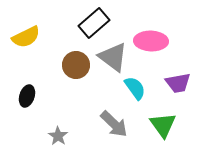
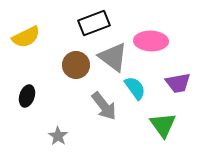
black rectangle: rotated 20 degrees clockwise
gray arrow: moved 10 px left, 18 px up; rotated 8 degrees clockwise
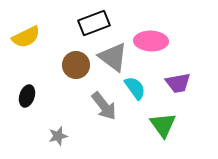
gray star: rotated 24 degrees clockwise
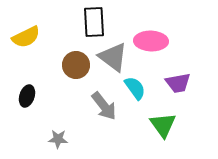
black rectangle: moved 1 px up; rotated 72 degrees counterclockwise
gray star: moved 3 px down; rotated 18 degrees clockwise
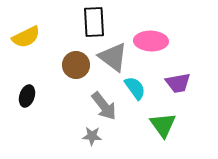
gray star: moved 34 px right, 3 px up
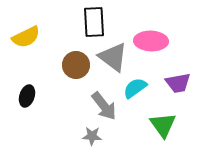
cyan semicircle: rotated 90 degrees counterclockwise
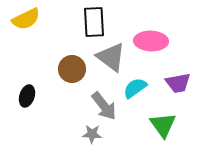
yellow semicircle: moved 18 px up
gray triangle: moved 2 px left
brown circle: moved 4 px left, 4 px down
gray star: moved 2 px up
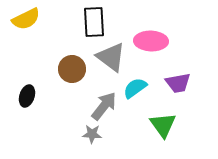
gray arrow: rotated 104 degrees counterclockwise
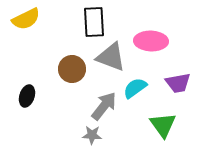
gray triangle: rotated 16 degrees counterclockwise
gray star: moved 1 px down
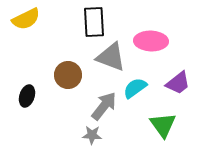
brown circle: moved 4 px left, 6 px down
purple trapezoid: rotated 28 degrees counterclockwise
